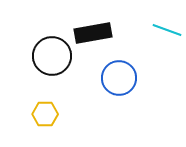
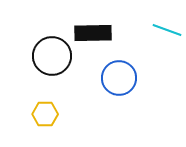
black rectangle: rotated 9 degrees clockwise
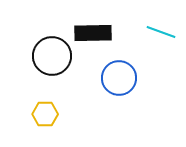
cyan line: moved 6 px left, 2 px down
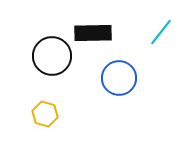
cyan line: rotated 72 degrees counterclockwise
yellow hexagon: rotated 15 degrees clockwise
